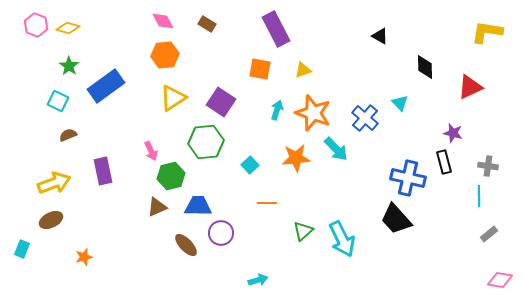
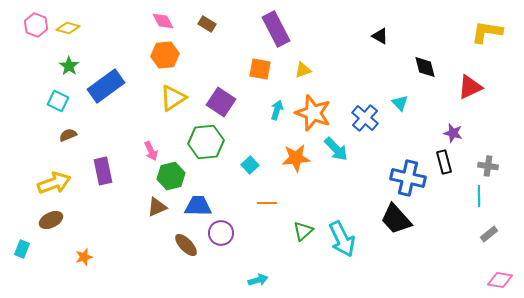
black diamond at (425, 67): rotated 15 degrees counterclockwise
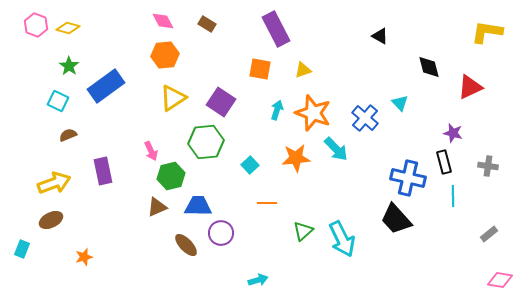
black diamond at (425, 67): moved 4 px right
cyan line at (479, 196): moved 26 px left
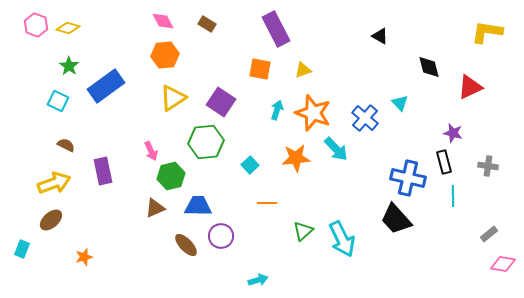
brown semicircle at (68, 135): moved 2 px left, 10 px down; rotated 48 degrees clockwise
brown triangle at (157, 207): moved 2 px left, 1 px down
brown ellipse at (51, 220): rotated 15 degrees counterclockwise
purple circle at (221, 233): moved 3 px down
pink diamond at (500, 280): moved 3 px right, 16 px up
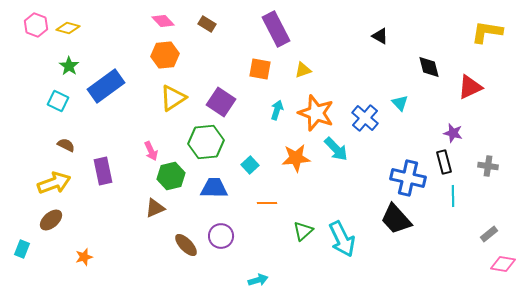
pink diamond at (163, 21): rotated 15 degrees counterclockwise
orange star at (313, 113): moved 3 px right
blue trapezoid at (198, 206): moved 16 px right, 18 px up
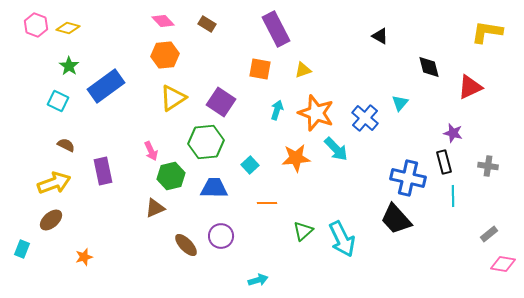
cyan triangle at (400, 103): rotated 24 degrees clockwise
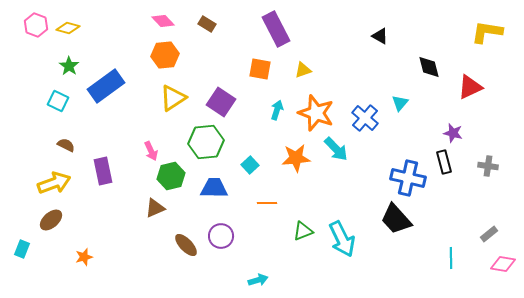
cyan line at (453, 196): moved 2 px left, 62 px down
green triangle at (303, 231): rotated 20 degrees clockwise
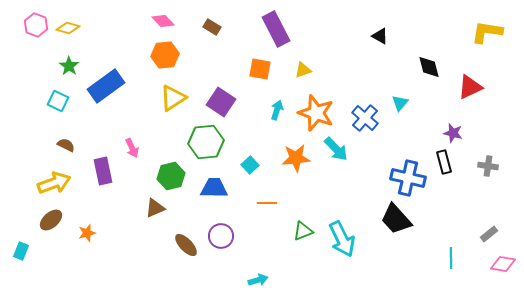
brown rectangle at (207, 24): moved 5 px right, 3 px down
pink arrow at (151, 151): moved 19 px left, 3 px up
cyan rectangle at (22, 249): moved 1 px left, 2 px down
orange star at (84, 257): moved 3 px right, 24 px up
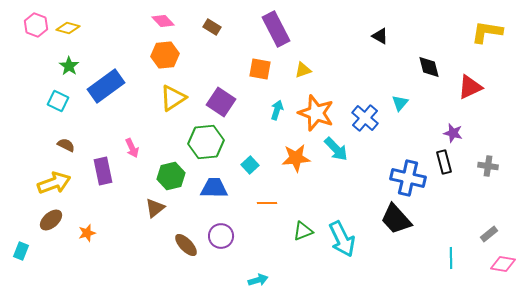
brown triangle at (155, 208): rotated 15 degrees counterclockwise
